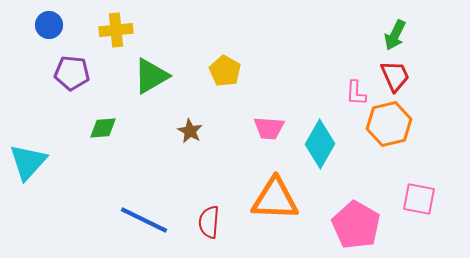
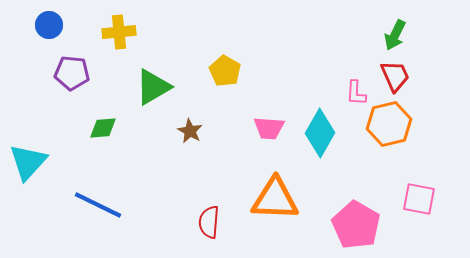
yellow cross: moved 3 px right, 2 px down
green triangle: moved 2 px right, 11 px down
cyan diamond: moved 11 px up
blue line: moved 46 px left, 15 px up
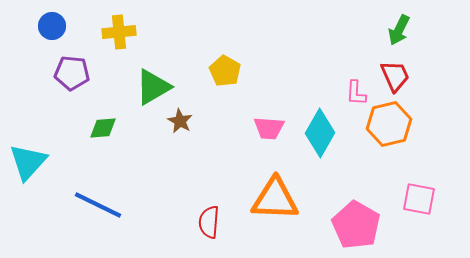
blue circle: moved 3 px right, 1 px down
green arrow: moved 4 px right, 5 px up
brown star: moved 10 px left, 10 px up
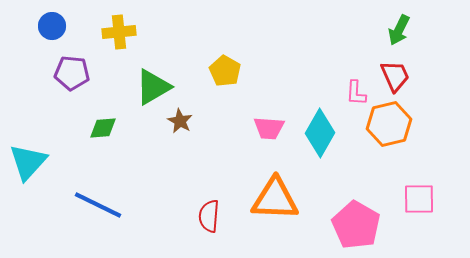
pink square: rotated 12 degrees counterclockwise
red semicircle: moved 6 px up
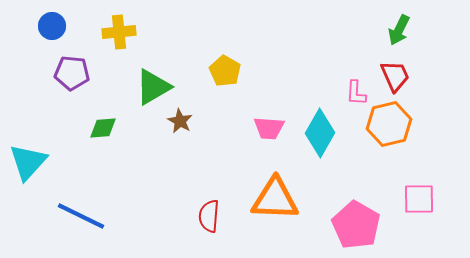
blue line: moved 17 px left, 11 px down
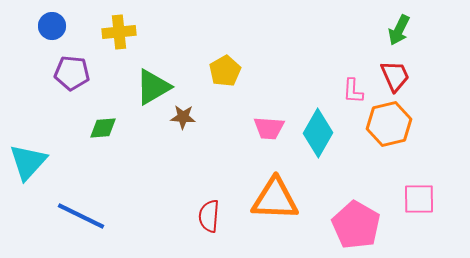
yellow pentagon: rotated 12 degrees clockwise
pink L-shape: moved 3 px left, 2 px up
brown star: moved 3 px right, 4 px up; rotated 25 degrees counterclockwise
cyan diamond: moved 2 px left
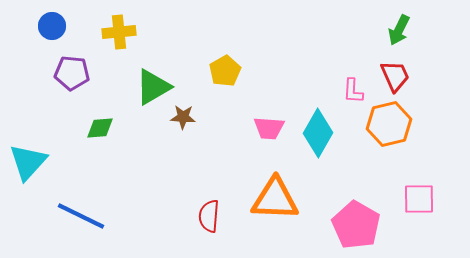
green diamond: moved 3 px left
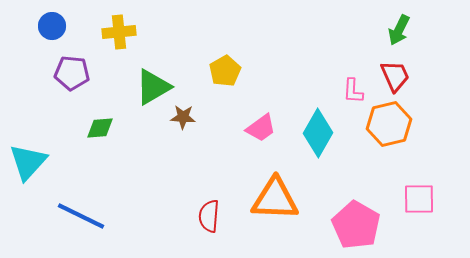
pink trapezoid: moved 8 px left; rotated 40 degrees counterclockwise
